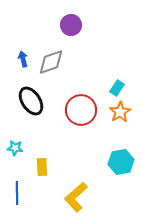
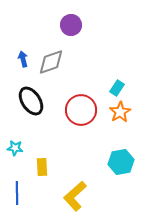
yellow L-shape: moved 1 px left, 1 px up
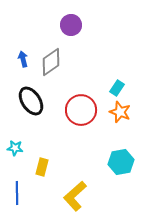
gray diamond: rotated 16 degrees counterclockwise
orange star: rotated 20 degrees counterclockwise
yellow rectangle: rotated 18 degrees clockwise
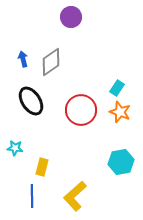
purple circle: moved 8 px up
blue line: moved 15 px right, 3 px down
